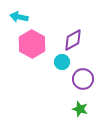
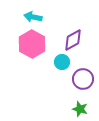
cyan arrow: moved 14 px right
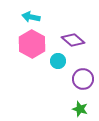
cyan arrow: moved 2 px left
purple diamond: rotated 70 degrees clockwise
cyan circle: moved 4 px left, 1 px up
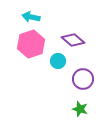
pink hexagon: moved 1 px left; rotated 12 degrees clockwise
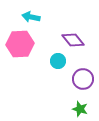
purple diamond: rotated 10 degrees clockwise
pink hexagon: moved 11 px left; rotated 16 degrees clockwise
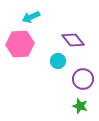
cyan arrow: rotated 36 degrees counterclockwise
green star: moved 3 px up
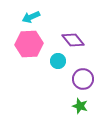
pink hexagon: moved 9 px right
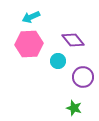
purple circle: moved 2 px up
green star: moved 6 px left, 2 px down
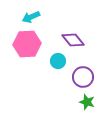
pink hexagon: moved 2 px left
green star: moved 13 px right, 6 px up
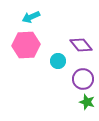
purple diamond: moved 8 px right, 5 px down
pink hexagon: moved 1 px left, 1 px down
purple circle: moved 2 px down
